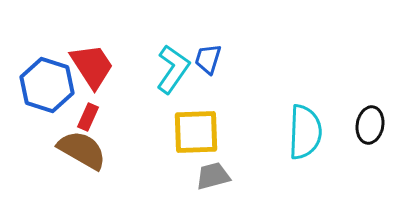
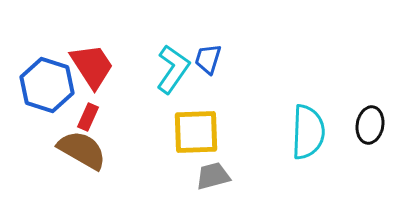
cyan semicircle: moved 3 px right
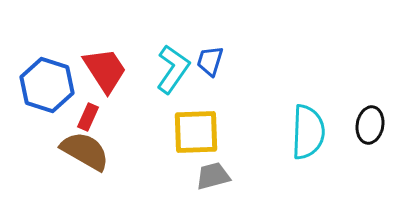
blue trapezoid: moved 2 px right, 2 px down
red trapezoid: moved 13 px right, 4 px down
brown semicircle: moved 3 px right, 1 px down
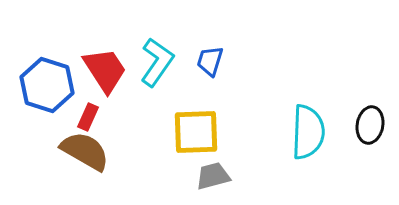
cyan L-shape: moved 16 px left, 7 px up
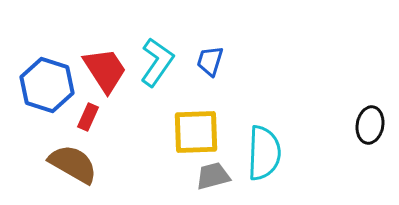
cyan semicircle: moved 44 px left, 21 px down
brown semicircle: moved 12 px left, 13 px down
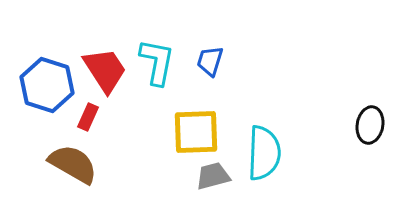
cyan L-shape: rotated 24 degrees counterclockwise
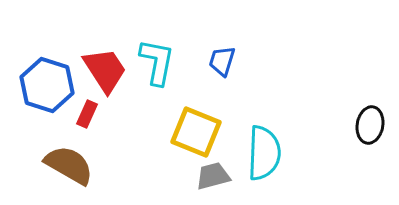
blue trapezoid: moved 12 px right
red rectangle: moved 1 px left, 3 px up
yellow square: rotated 24 degrees clockwise
brown semicircle: moved 4 px left, 1 px down
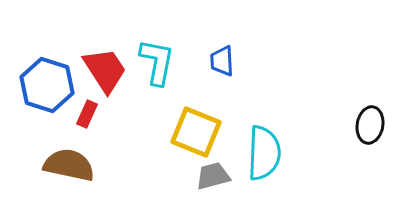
blue trapezoid: rotated 20 degrees counterclockwise
brown semicircle: rotated 18 degrees counterclockwise
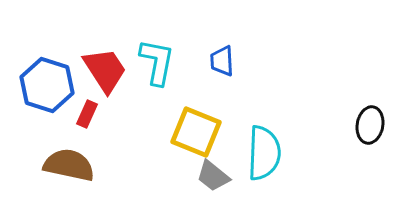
gray trapezoid: rotated 126 degrees counterclockwise
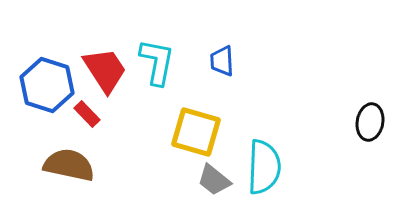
red rectangle: rotated 68 degrees counterclockwise
black ellipse: moved 3 px up
yellow square: rotated 6 degrees counterclockwise
cyan semicircle: moved 14 px down
gray trapezoid: moved 1 px right, 4 px down
